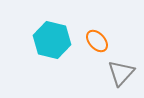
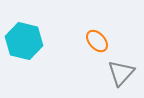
cyan hexagon: moved 28 px left, 1 px down
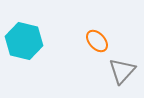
gray triangle: moved 1 px right, 2 px up
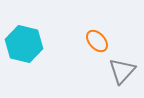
cyan hexagon: moved 3 px down
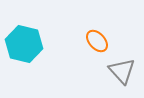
gray triangle: rotated 24 degrees counterclockwise
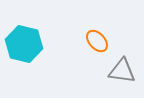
gray triangle: rotated 40 degrees counterclockwise
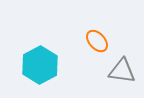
cyan hexagon: moved 16 px right, 21 px down; rotated 18 degrees clockwise
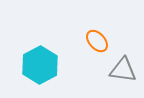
gray triangle: moved 1 px right, 1 px up
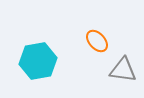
cyan hexagon: moved 2 px left, 4 px up; rotated 18 degrees clockwise
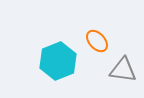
cyan hexagon: moved 20 px right; rotated 12 degrees counterclockwise
